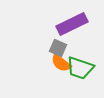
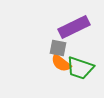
purple rectangle: moved 2 px right, 3 px down
gray square: rotated 12 degrees counterclockwise
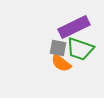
green trapezoid: moved 19 px up
